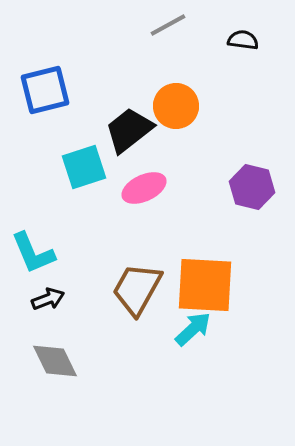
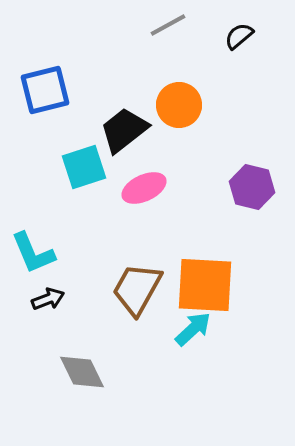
black semicircle: moved 4 px left, 4 px up; rotated 48 degrees counterclockwise
orange circle: moved 3 px right, 1 px up
black trapezoid: moved 5 px left
gray diamond: moved 27 px right, 11 px down
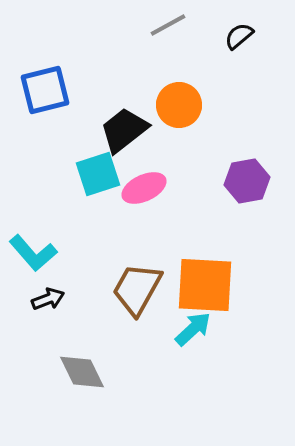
cyan square: moved 14 px right, 7 px down
purple hexagon: moved 5 px left, 6 px up; rotated 24 degrees counterclockwise
cyan L-shape: rotated 18 degrees counterclockwise
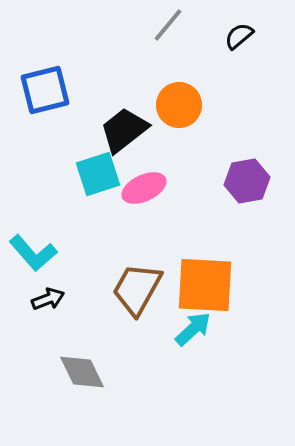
gray line: rotated 21 degrees counterclockwise
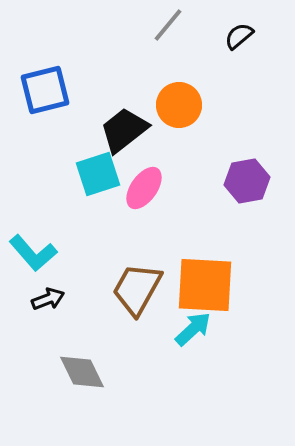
pink ellipse: rotated 30 degrees counterclockwise
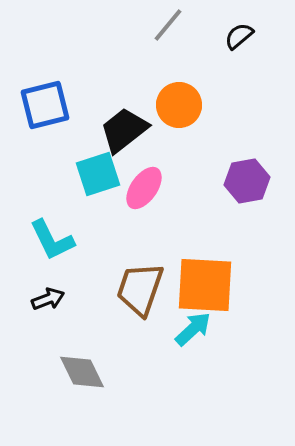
blue square: moved 15 px down
cyan L-shape: moved 19 px right, 13 px up; rotated 15 degrees clockwise
brown trapezoid: moved 3 px right; rotated 10 degrees counterclockwise
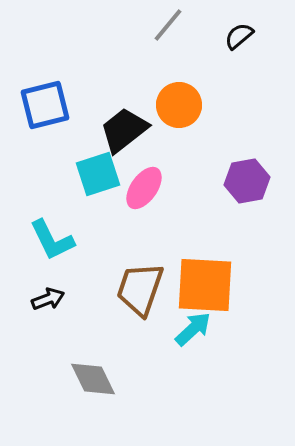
gray diamond: moved 11 px right, 7 px down
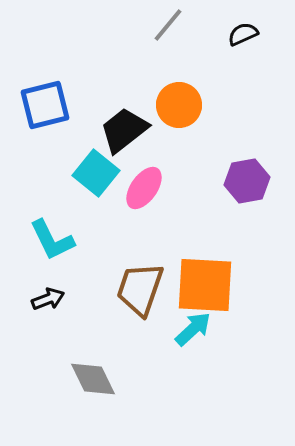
black semicircle: moved 4 px right, 2 px up; rotated 16 degrees clockwise
cyan square: moved 2 px left, 1 px up; rotated 33 degrees counterclockwise
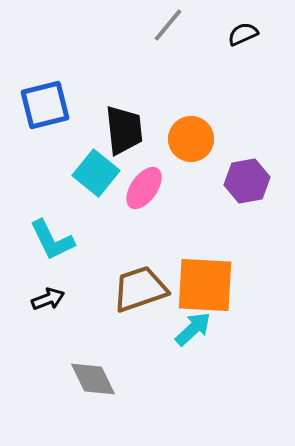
orange circle: moved 12 px right, 34 px down
black trapezoid: rotated 122 degrees clockwise
brown trapezoid: rotated 52 degrees clockwise
